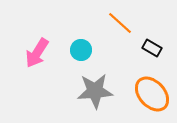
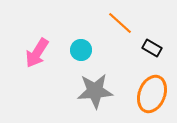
orange ellipse: rotated 63 degrees clockwise
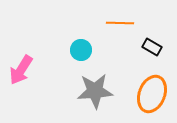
orange line: rotated 40 degrees counterclockwise
black rectangle: moved 1 px up
pink arrow: moved 16 px left, 17 px down
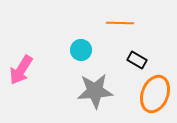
black rectangle: moved 15 px left, 13 px down
orange ellipse: moved 3 px right
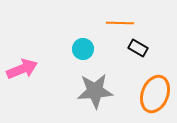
cyan circle: moved 2 px right, 1 px up
black rectangle: moved 1 px right, 12 px up
pink arrow: moved 1 px right, 1 px up; rotated 144 degrees counterclockwise
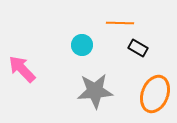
cyan circle: moved 1 px left, 4 px up
pink arrow: rotated 112 degrees counterclockwise
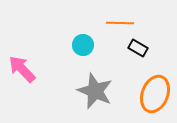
cyan circle: moved 1 px right
gray star: rotated 27 degrees clockwise
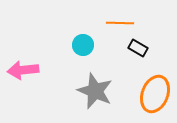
pink arrow: moved 1 px right, 1 px down; rotated 52 degrees counterclockwise
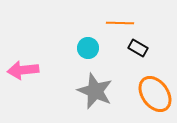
cyan circle: moved 5 px right, 3 px down
orange ellipse: rotated 57 degrees counterclockwise
